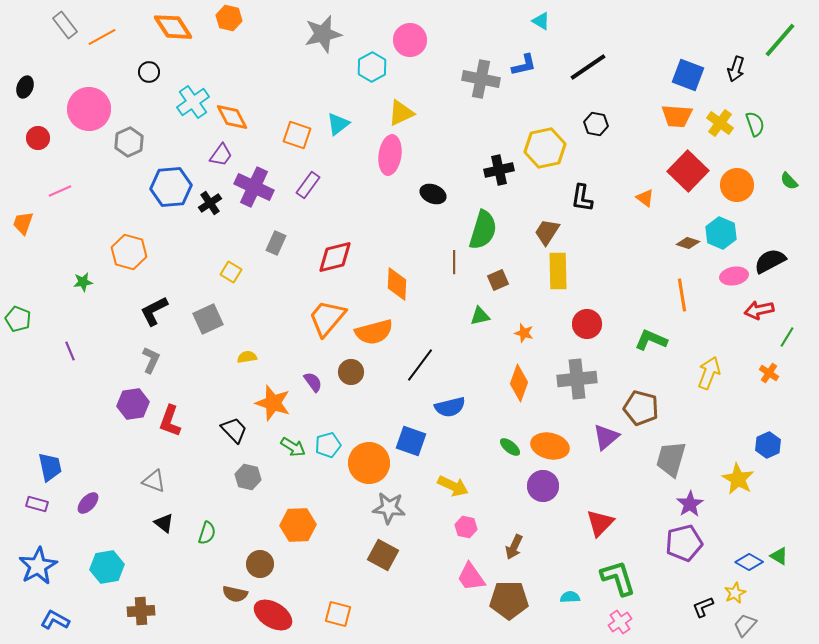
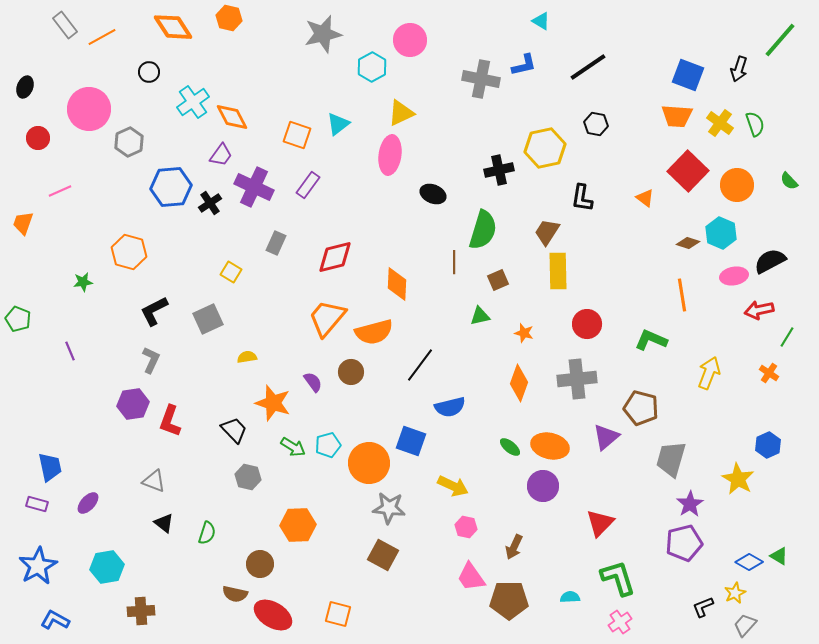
black arrow at (736, 69): moved 3 px right
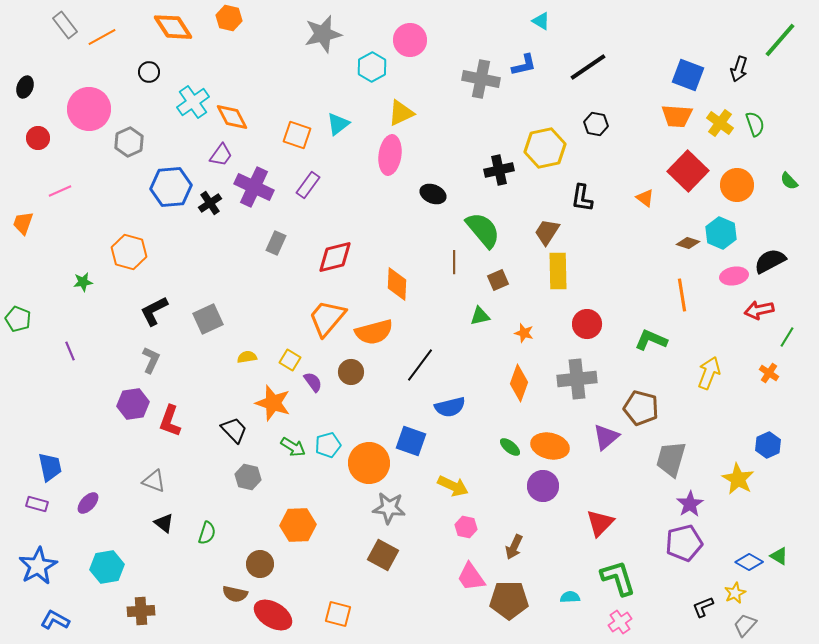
green semicircle at (483, 230): rotated 57 degrees counterclockwise
yellow square at (231, 272): moved 59 px right, 88 px down
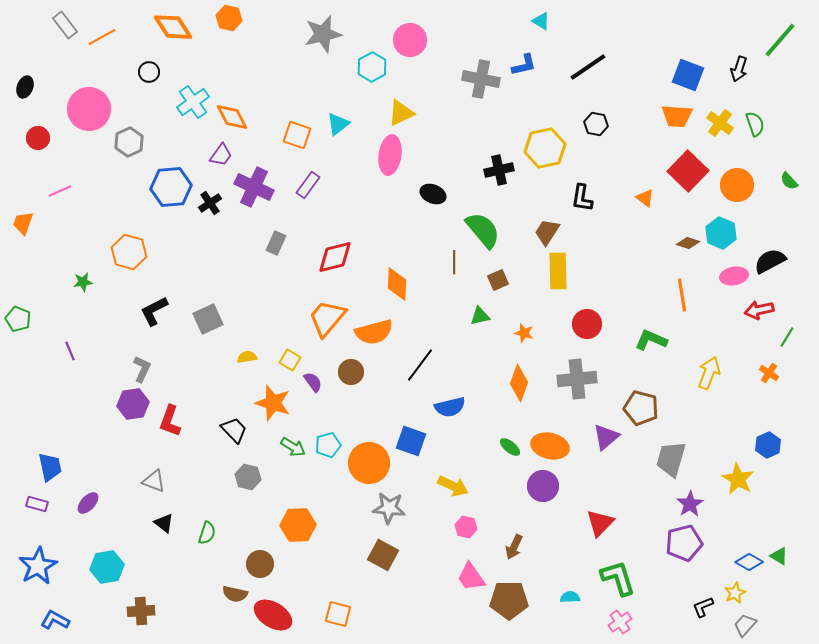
gray L-shape at (151, 360): moved 9 px left, 9 px down
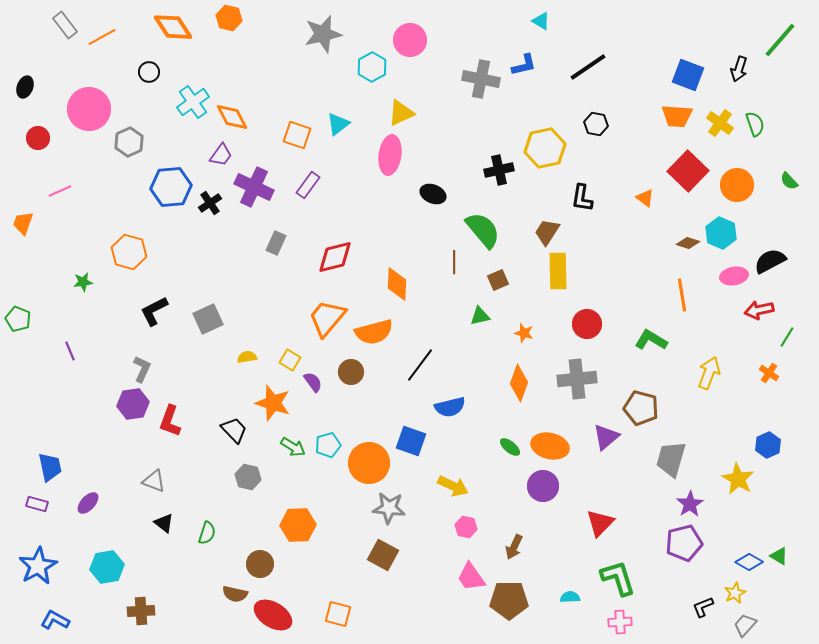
green L-shape at (651, 340): rotated 8 degrees clockwise
pink cross at (620, 622): rotated 30 degrees clockwise
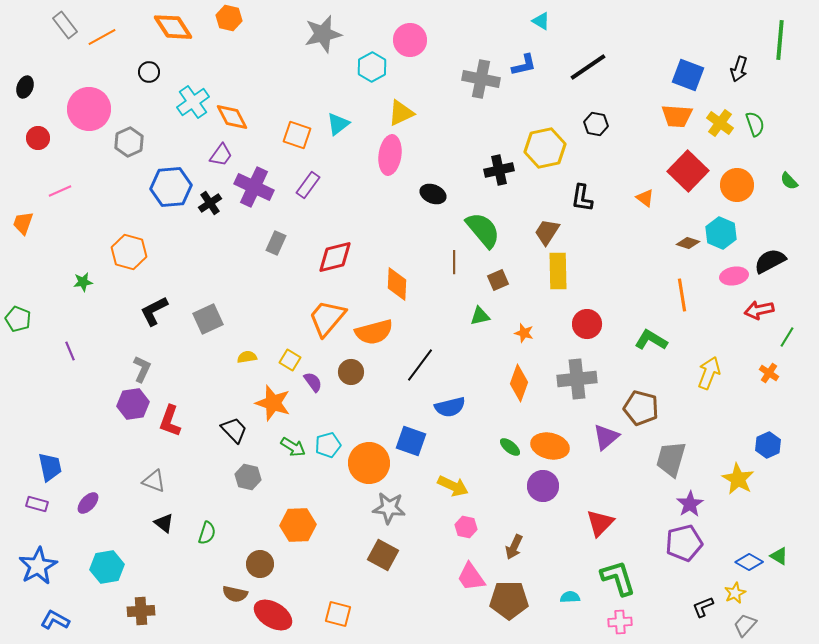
green line at (780, 40): rotated 36 degrees counterclockwise
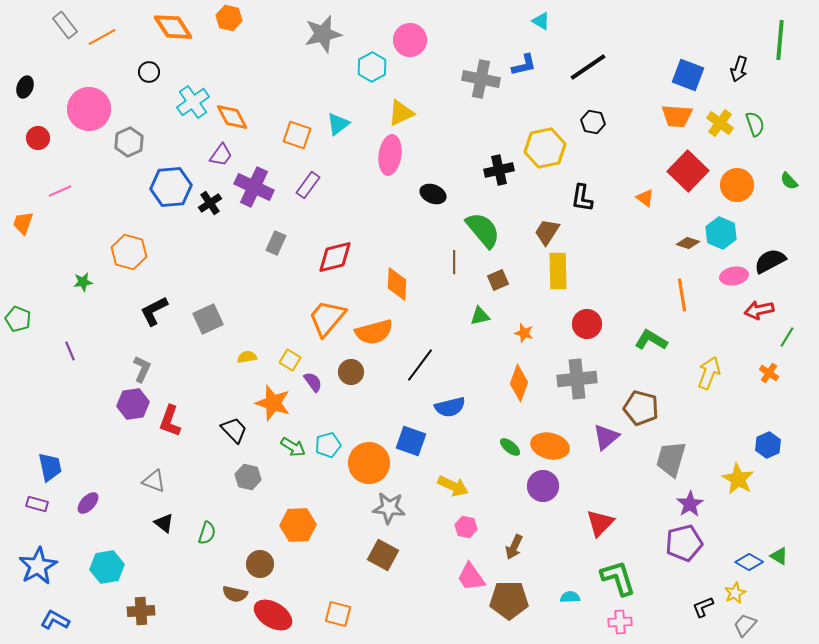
black hexagon at (596, 124): moved 3 px left, 2 px up
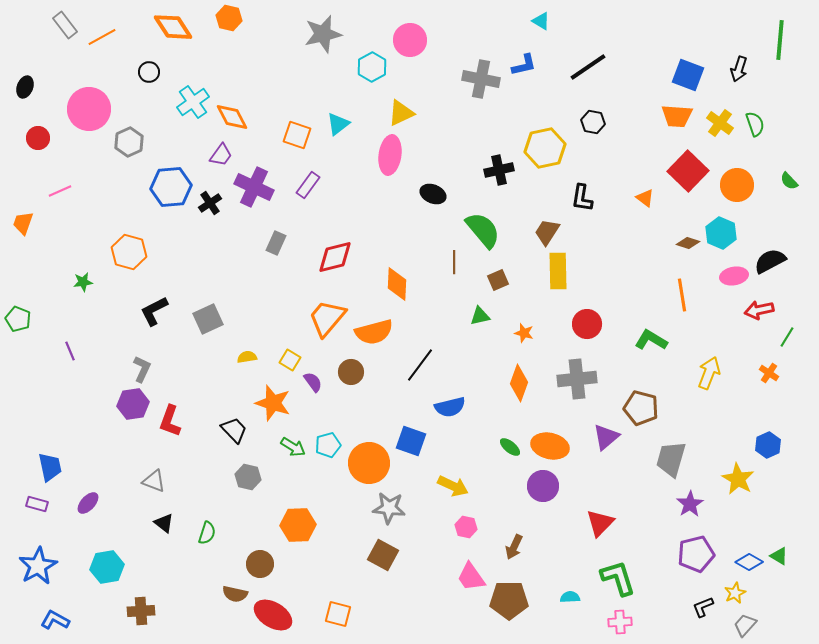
purple pentagon at (684, 543): moved 12 px right, 11 px down
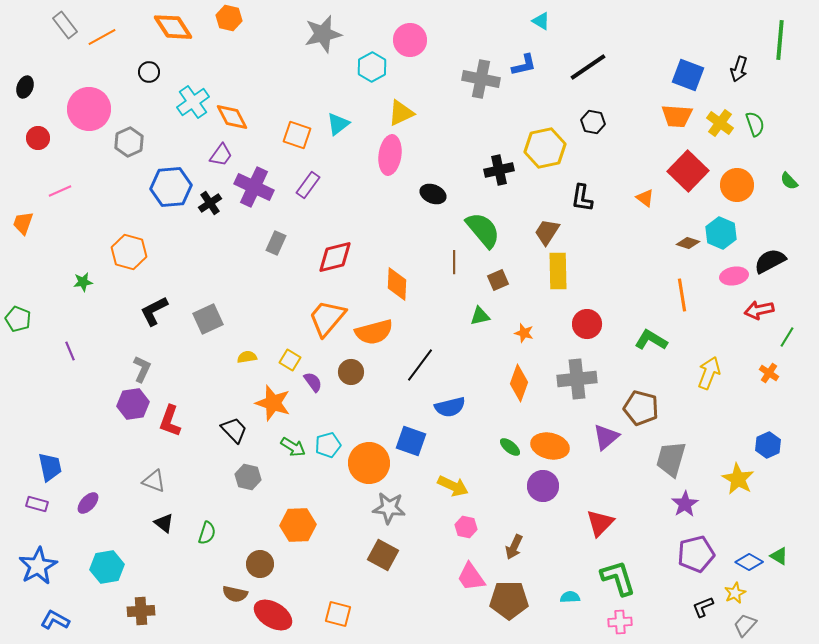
purple star at (690, 504): moved 5 px left
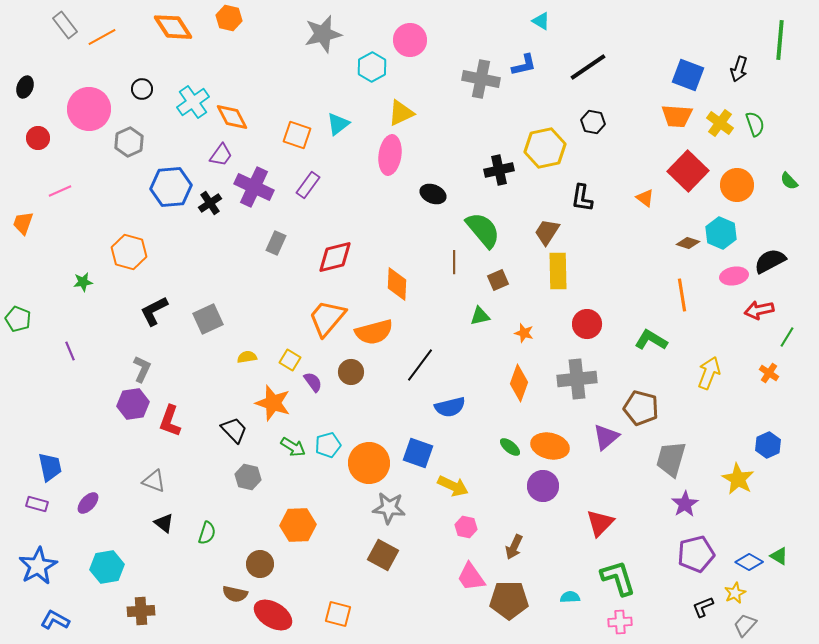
black circle at (149, 72): moved 7 px left, 17 px down
blue square at (411, 441): moved 7 px right, 12 px down
